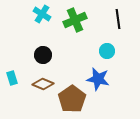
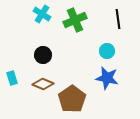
blue star: moved 9 px right, 1 px up
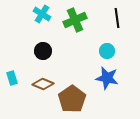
black line: moved 1 px left, 1 px up
black circle: moved 4 px up
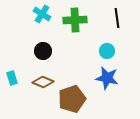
green cross: rotated 20 degrees clockwise
brown diamond: moved 2 px up
brown pentagon: rotated 16 degrees clockwise
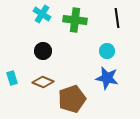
green cross: rotated 10 degrees clockwise
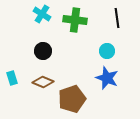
blue star: rotated 10 degrees clockwise
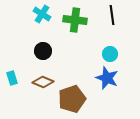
black line: moved 5 px left, 3 px up
cyan circle: moved 3 px right, 3 px down
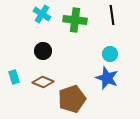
cyan rectangle: moved 2 px right, 1 px up
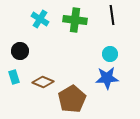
cyan cross: moved 2 px left, 5 px down
black circle: moved 23 px left
blue star: rotated 25 degrees counterclockwise
brown pentagon: rotated 12 degrees counterclockwise
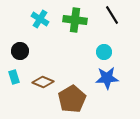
black line: rotated 24 degrees counterclockwise
cyan circle: moved 6 px left, 2 px up
